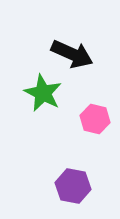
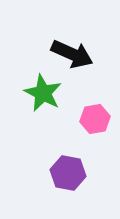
pink hexagon: rotated 24 degrees counterclockwise
purple hexagon: moved 5 px left, 13 px up
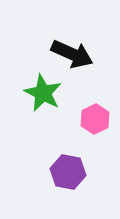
pink hexagon: rotated 16 degrees counterclockwise
purple hexagon: moved 1 px up
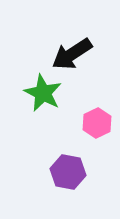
black arrow: rotated 123 degrees clockwise
pink hexagon: moved 2 px right, 4 px down
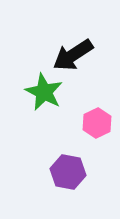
black arrow: moved 1 px right, 1 px down
green star: moved 1 px right, 1 px up
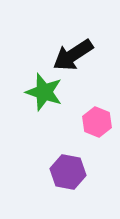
green star: rotated 9 degrees counterclockwise
pink hexagon: moved 1 px up; rotated 12 degrees counterclockwise
